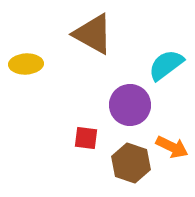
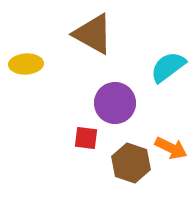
cyan semicircle: moved 2 px right, 2 px down
purple circle: moved 15 px left, 2 px up
orange arrow: moved 1 px left, 1 px down
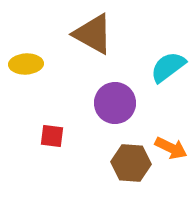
red square: moved 34 px left, 2 px up
brown hexagon: rotated 15 degrees counterclockwise
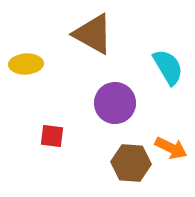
cyan semicircle: rotated 96 degrees clockwise
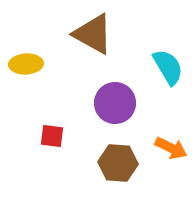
brown hexagon: moved 13 px left
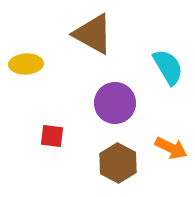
brown hexagon: rotated 24 degrees clockwise
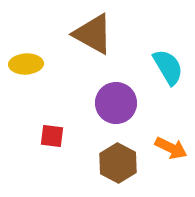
purple circle: moved 1 px right
